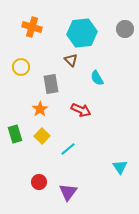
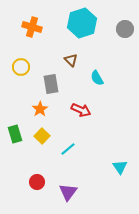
cyan hexagon: moved 10 px up; rotated 12 degrees counterclockwise
red circle: moved 2 px left
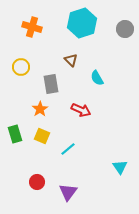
yellow square: rotated 21 degrees counterclockwise
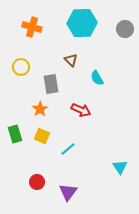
cyan hexagon: rotated 16 degrees clockwise
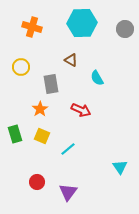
brown triangle: rotated 16 degrees counterclockwise
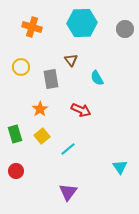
brown triangle: rotated 24 degrees clockwise
gray rectangle: moved 5 px up
yellow square: rotated 28 degrees clockwise
red circle: moved 21 px left, 11 px up
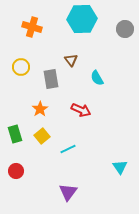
cyan hexagon: moved 4 px up
cyan line: rotated 14 degrees clockwise
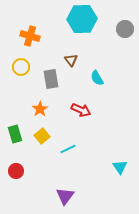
orange cross: moved 2 px left, 9 px down
purple triangle: moved 3 px left, 4 px down
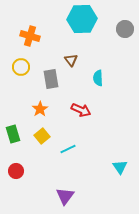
cyan semicircle: moved 1 px right; rotated 28 degrees clockwise
green rectangle: moved 2 px left
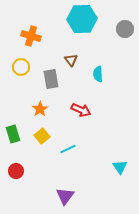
orange cross: moved 1 px right
cyan semicircle: moved 4 px up
